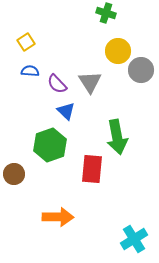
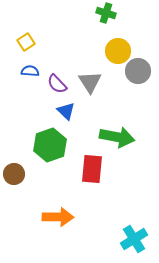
gray circle: moved 3 px left, 1 px down
green arrow: rotated 68 degrees counterclockwise
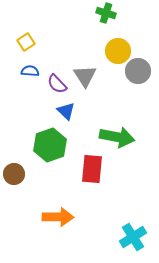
gray triangle: moved 5 px left, 6 px up
cyan cross: moved 1 px left, 2 px up
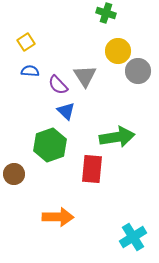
purple semicircle: moved 1 px right, 1 px down
green arrow: rotated 20 degrees counterclockwise
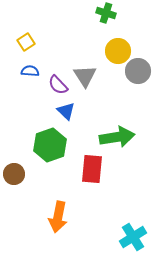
orange arrow: rotated 100 degrees clockwise
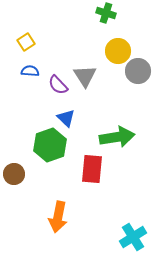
blue triangle: moved 7 px down
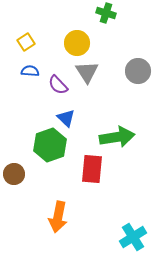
yellow circle: moved 41 px left, 8 px up
gray triangle: moved 2 px right, 4 px up
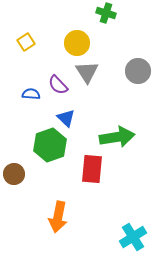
blue semicircle: moved 1 px right, 23 px down
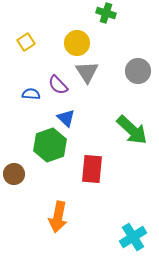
green arrow: moved 15 px right, 7 px up; rotated 52 degrees clockwise
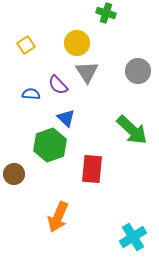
yellow square: moved 3 px down
orange arrow: rotated 12 degrees clockwise
